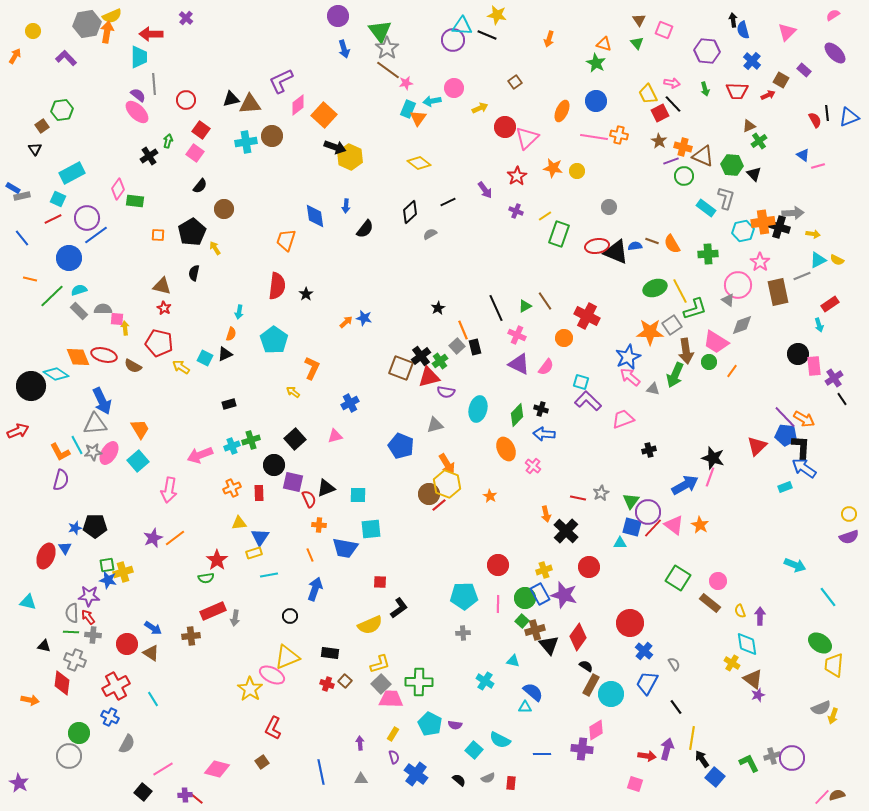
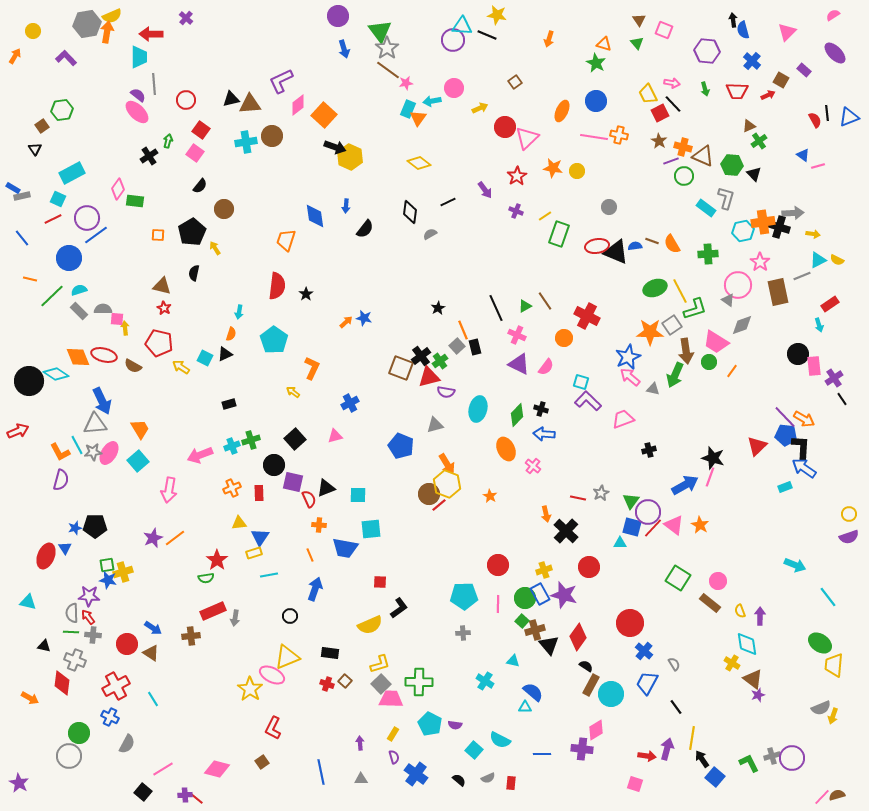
black diamond at (410, 212): rotated 40 degrees counterclockwise
black circle at (31, 386): moved 2 px left, 5 px up
orange arrow at (30, 700): moved 2 px up; rotated 18 degrees clockwise
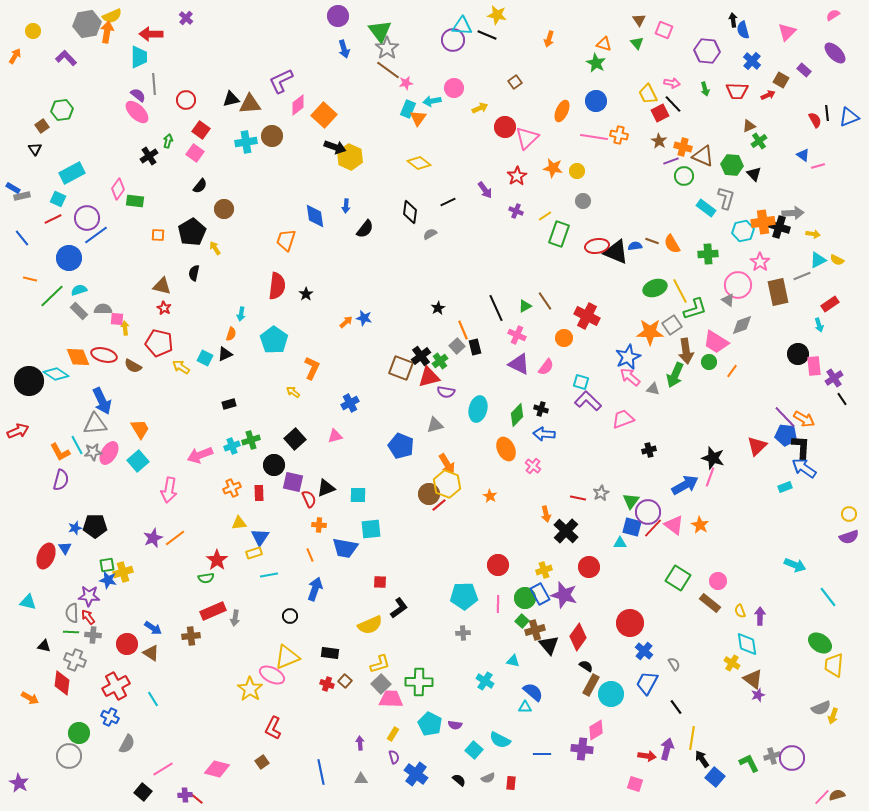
gray circle at (609, 207): moved 26 px left, 6 px up
cyan arrow at (239, 312): moved 2 px right, 2 px down
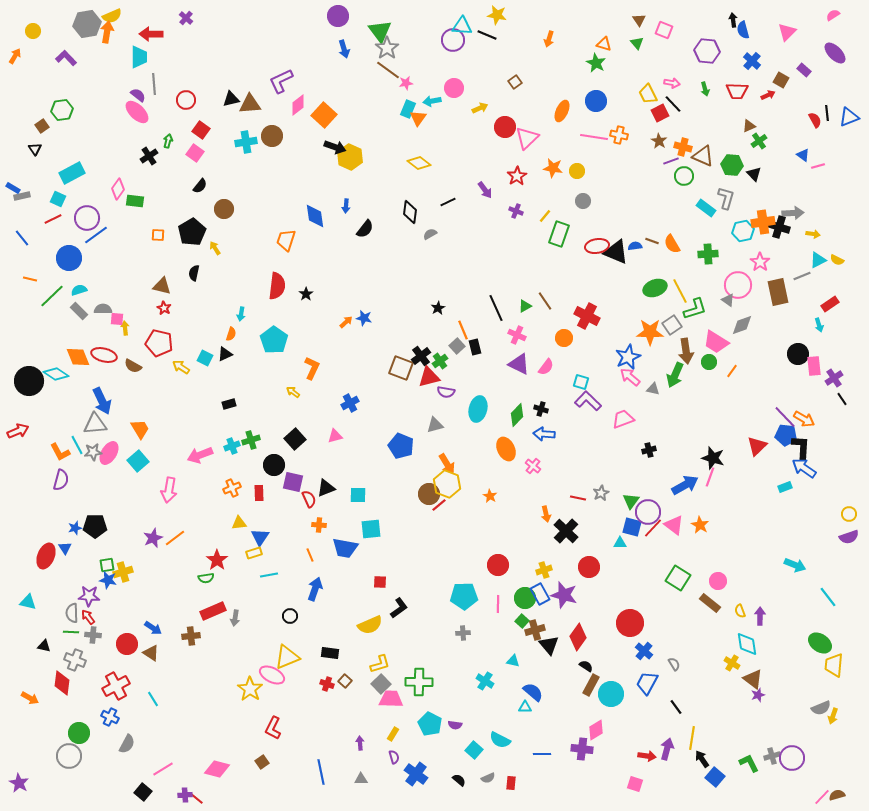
yellow line at (545, 216): rotated 16 degrees counterclockwise
